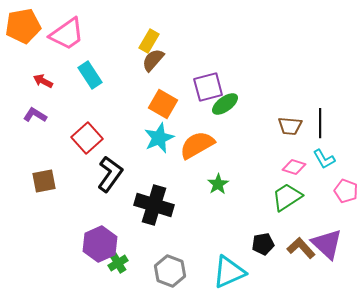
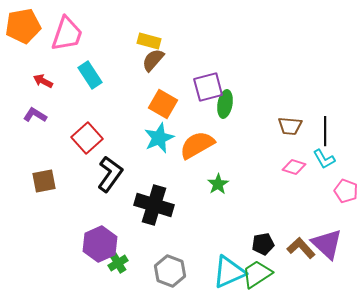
pink trapezoid: rotated 36 degrees counterclockwise
yellow rectangle: rotated 75 degrees clockwise
green ellipse: rotated 44 degrees counterclockwise
black line: moved 5 px right, 8 px down
green trapezoid: moved 30 px left, 77 px down
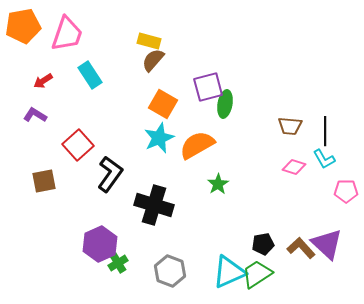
red arrow: rotated 60 degrees counterclockwise
red square: moved 9 px left, 7 px down
pink pentagon: rotated 20 degrees counterclockwise
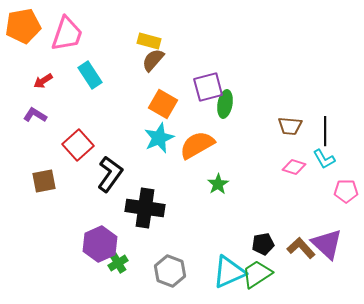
black cross: moved 9 px left, 3 px down; rotated 9 degrees counterclockwise
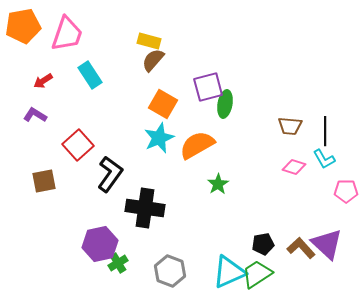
purple hexagon: rotated 12 degrees clockwise
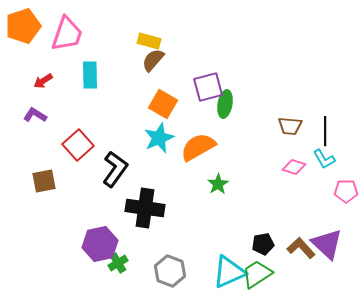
orange pentagon: rotated 8 degrees counterclockwise
cyan rectangle: rotated 32 degrees clockwise
orange semicircle: moved 1 px right, 2 px down
black L-shape: moved 5 px right, 5 px up
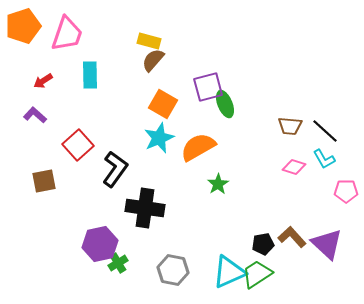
green ellipse: rotated 32 degrees counterclockwise
purple L-shape: rotated 10 degrees clockwise
black line: rotated 48 degrees counterclockwise
brown L-shape: moved 9 px left, 11 px up
gray hexagon: moved 3 px right, 1 px up; rotated 8 degrees counterclockwise
